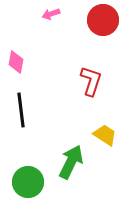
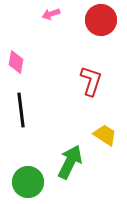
red circle: moved 2 px left
green arrow: moved 1 px left
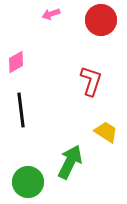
pink diamond: rotated 50 degrees clockwise
yellow trapezoid: moved 1 px right, 3 px up
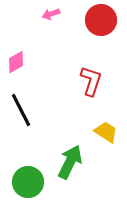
black line: rotated 20 degrees counterclockwise
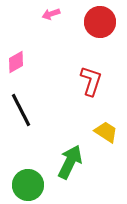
red circle: moved 1 px left, 2 px down
green circle: moved 3 px down
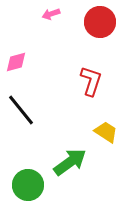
pink diamond: rotated 15 degrees clockwise
black line: rotated 12 degrees counterclockwise
green arrow: rotated 28 degrees clockwise
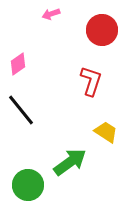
red circle: moved 2 px right, 8 px down
pink diamond: moved 2 px right, 2 px down; rotated 20 degrees counterclockwise
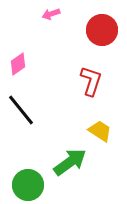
yellow trapezoid: moved 6 px left, 1 px up
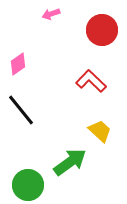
red L-shape: rotated 64 degrees counterclockwise
yellow trapezoid: rotated 10 degrees clockwise
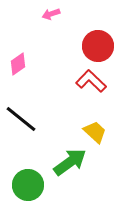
red circle: moved 4 px left, 16 px down
black line: moved 9 px down; rotated 12 degrees counterclockwise
yellow trapezoid: moved 5 px left, 1 px down
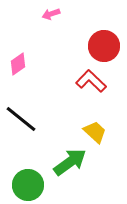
red circle: moved 6 px right
